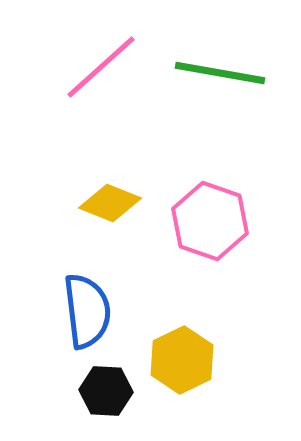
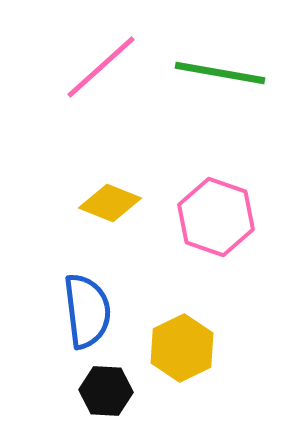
pink hexagon: moved 6 px right, 4 px up
yellow hexagon: moved 12 px up
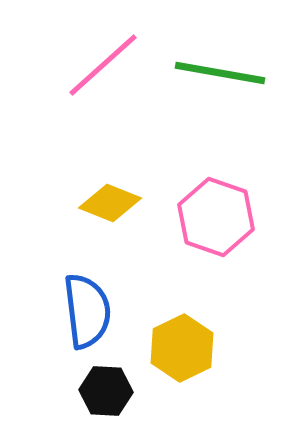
pink line: moved 2 px right, 2 px up
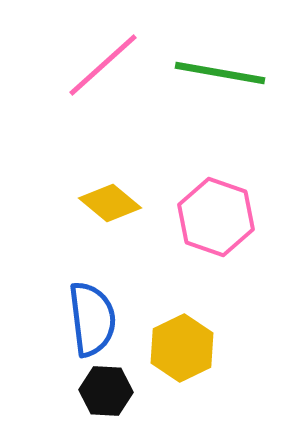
yellow diamond: rotated 18 degrees clockwise
blue semicircle: moved 5 px right, 8 px down
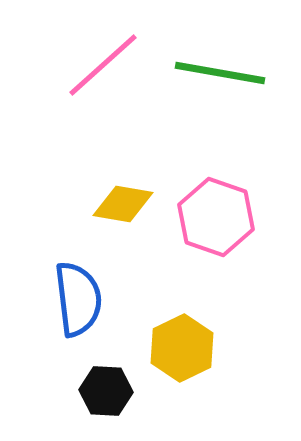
yellow diamond: moved 13 px right, 1 px down; rotated 30 degrees counterclockwise
blue semicircle: moved 14 px left, 20 px up
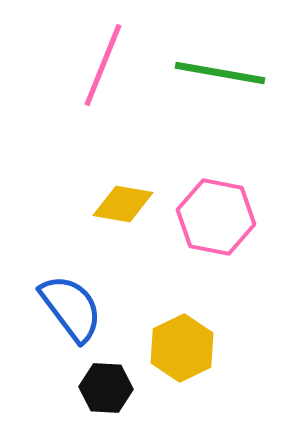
pink line: rotated 26 degrees counterclockwise
pink hexagon: rotated 8 degrees counterclockwise
blue semicircle: moved 7 px left, 9 px down; rotated 30 degrees counterclockwise
black hexagon: moved 3 px up
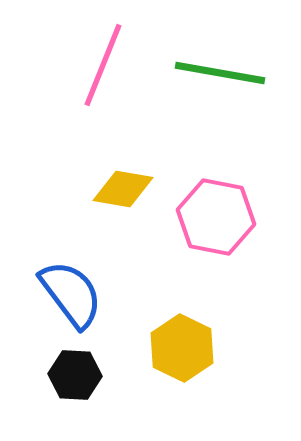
yellow diamond: moved 15 px up
blue semicircle: moved 14 px up
yellow hexagon: rotated 8 degrees counterclockwise
black hexagon: moved 31 px left, 13 px up
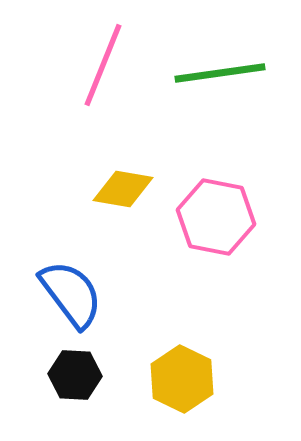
green line: rotated 18 degrees counterclockwise
yellow hexagon: moved 31 px down
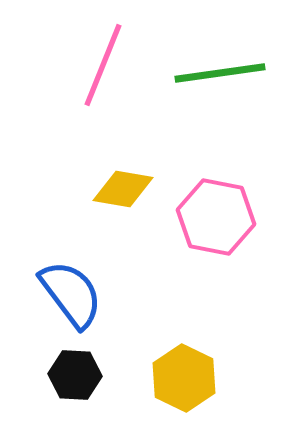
yellow hexagon: moved 2 px right, 1 px up
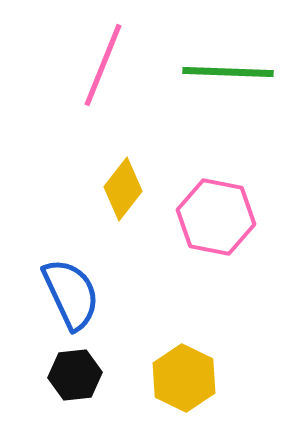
green line: moved 8 px right, 1 px up; rotated 10 degrees clockwise
yellow diamond: rotated 62 degrees counterclockwise
blue semicircle: rotated 12 degrees clockwise
black hexagon: rotated 9 degrees counterclockwise
